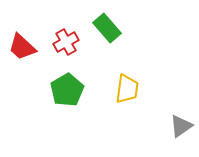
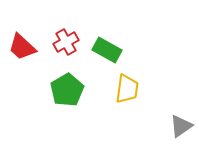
green rectangle: moved 22 px down; rotated 20 degrees counterclockwise
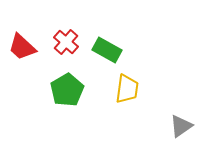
red cross: rotated 20 degrees counterclockwise
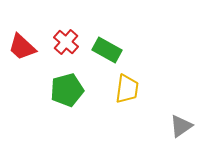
green pentagon: rotated 16 degrees clockwise
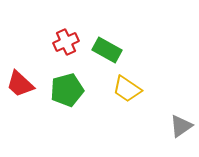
red cross: rotated 25 degrees clockwise
red trapezoid: moved 2 px left, 37 px down
yellow trapezoid: rotated 116 degrees clockwise
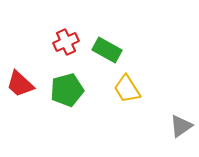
yellow trapezoid: rotated 24 degrees clockwise
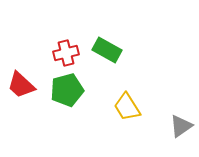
red cross: moved 11 px down; rotated 10 degrees clockwise
red trapezoid: moved 1 px right, 1 px down
yellow trapezoid: moved 18 px down
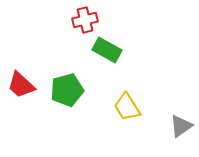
red cross: moved 19 px right, 33 px up
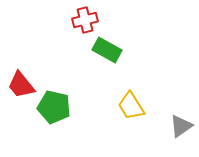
red trapezoid: rotated 8 degrees clockwise
green pentagon: moved 13 px left, 17 px down; rotated 28 degrees clockwise
yellow trapezoid: moved 4 px right, 1 px up
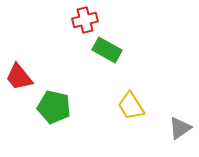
red trapezoid: moved 2 px left, 8 px up
gray triangle: moved 1 px left, 2 px down
